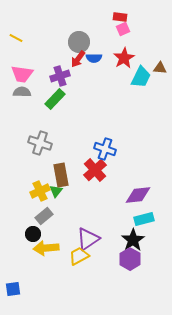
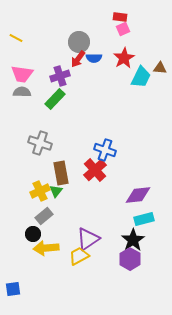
blue cross: moved 1 px down
brown rectangle: moved 2 px up
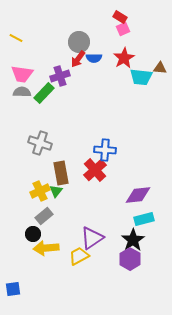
red rectangle: rotated 24 degrees clockwise
cyan trapezoid: rotated 70 degrees clockwise
green rectangle: moved 11 px left, 6 px up
blue cross: rotated 15 degrees counterclockwise
purple triangle: moved 4 px right, 1 px up
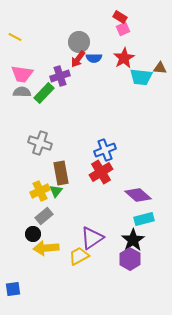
yellow line: moved 1 px left, 1 px up
blue cross: rotated 25 degrees counterclockwise
red cross: moved 6 px right, 2 px down; rotated 10 degrees clockwise
purple diamond: rotated 48 degrees clockwise
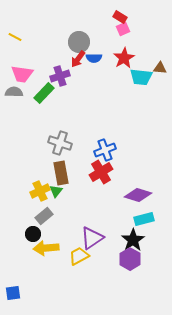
gray semicircle: moved 8 px left
gray cross: moved 20 px right
purple diamond: rotated 24 degrees counterclockwise
blue square: moved 4 px down
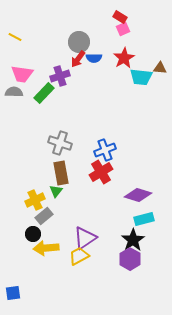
yellow cross: moved 5 px left, 9 px down
purple triangle: moved 7 px left
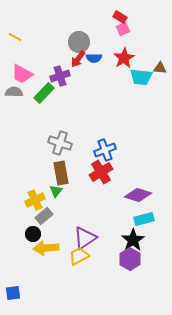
pink trapezoid: rotated 20 degrees clockwise
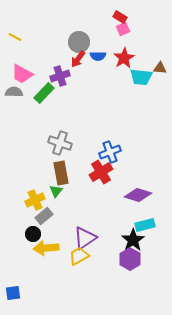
blue semicircle: moved 4 px right, 2 px up
blue cross: moved 5 px right, 2 px down
cyan rectangle: moved 1 px right, 6 px down
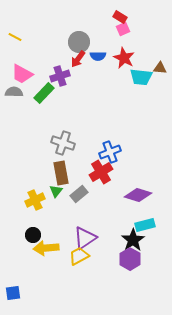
red star: rotated 15 degrees counterclockwise
gray cross: moved 3 px right
gray rectangle: moved 35 px right, 22 px up
black circle: moved 1 px down
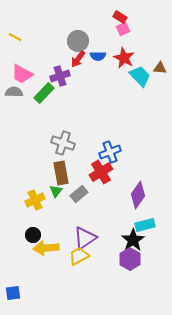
gray circle: moved 1 px left, 1 px up
cyan trapezoid: moved 1 px left, 1 px up; rotated 140 degrees counterclockwise
purple diamond: rotated 72 degrees counterclockwise
